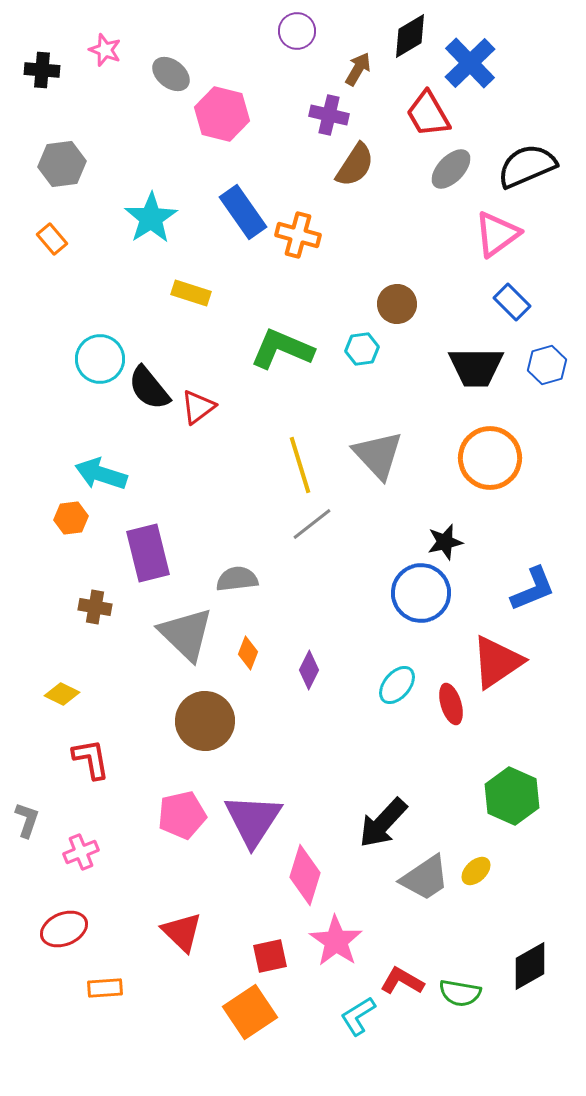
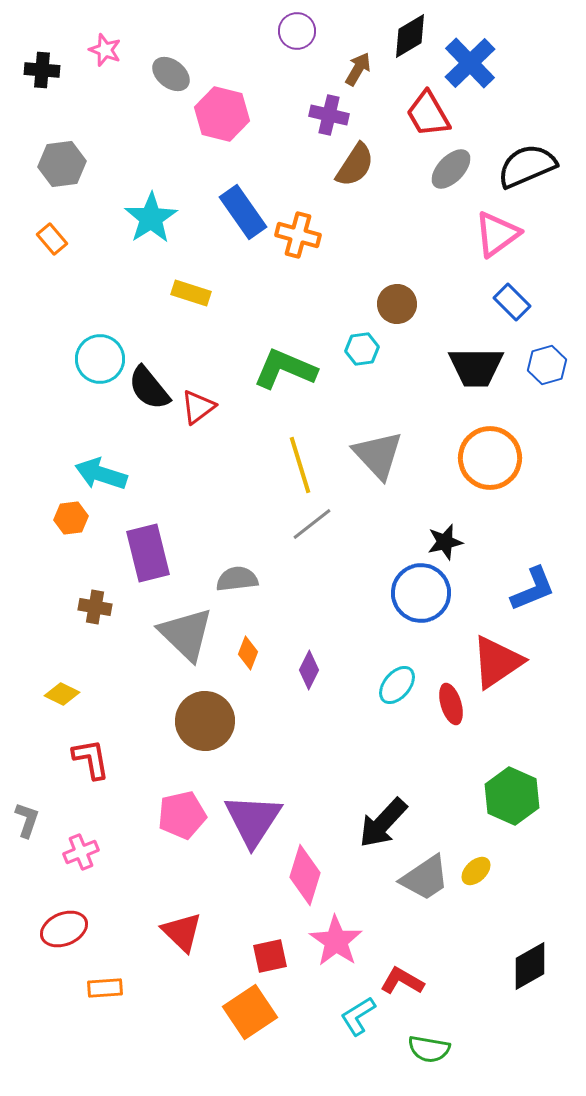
green L-shape at (282, 349): moved 3 px right, 20 px down
green semicircle at (460, 993): moved 31 px left, 56 px down
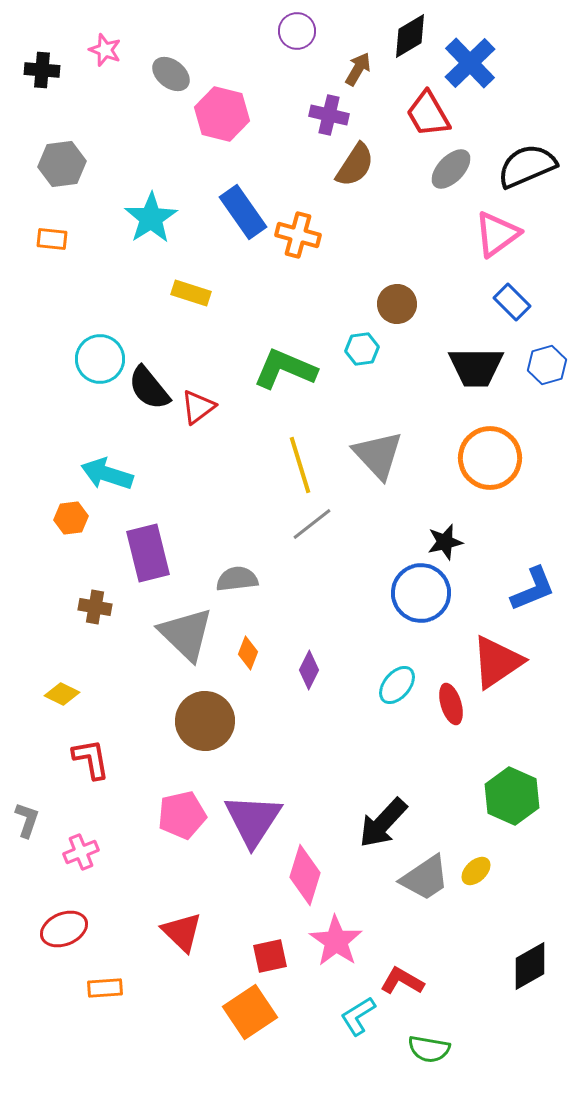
orange rectangle at (52, 239): rotated 44 degrees counterclockwise
cyan arrow at (101, 474): moved 6 px right
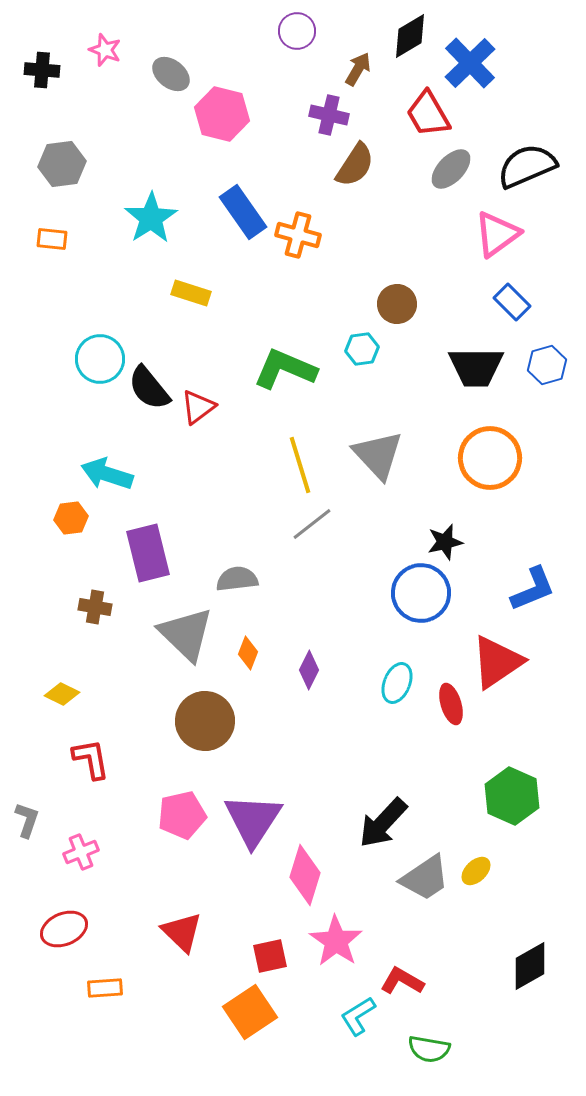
cyan ellipse at (397, 685): moved 2 px up; rotated 18 degrees counterclockwise
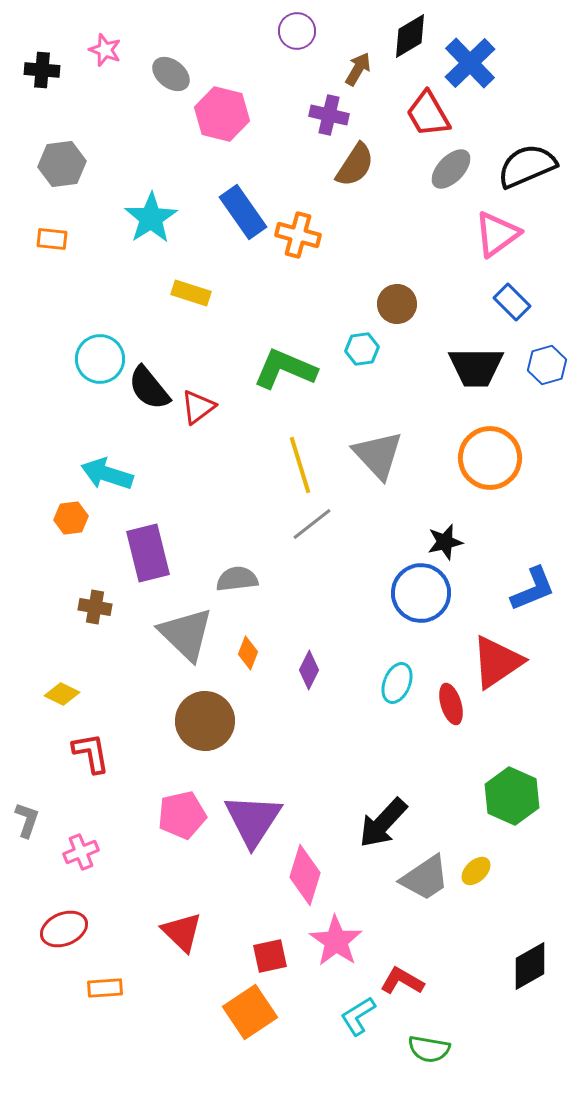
red L-shape at (91, 759): moved 6 px up
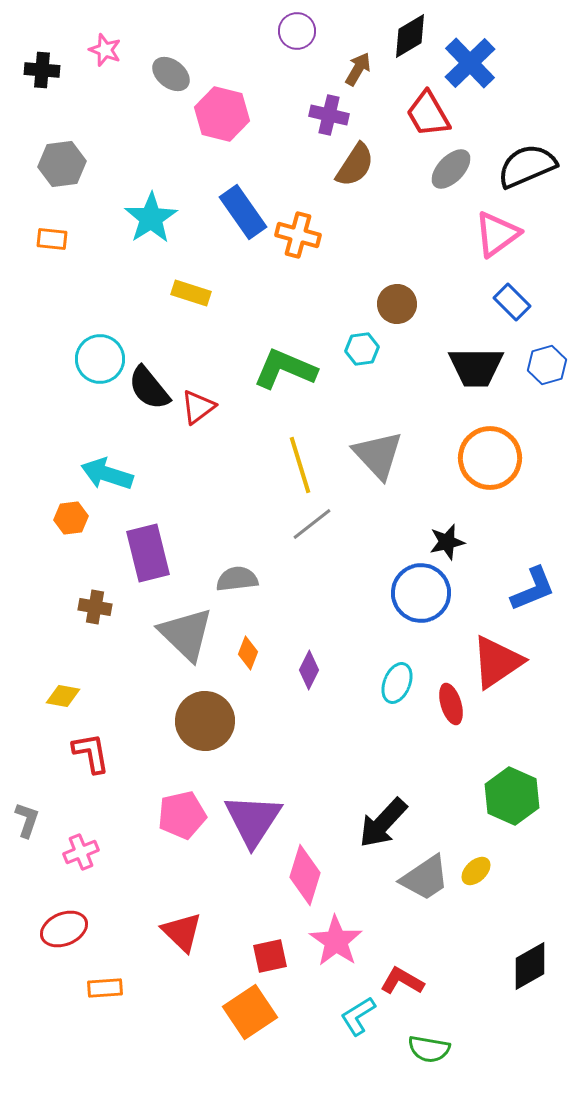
black star at (445, 542): moved 2 px right
yellow diamond at (62, 694): moved 1 px right, 2 px down; rotated 16 degrees counterclockwise
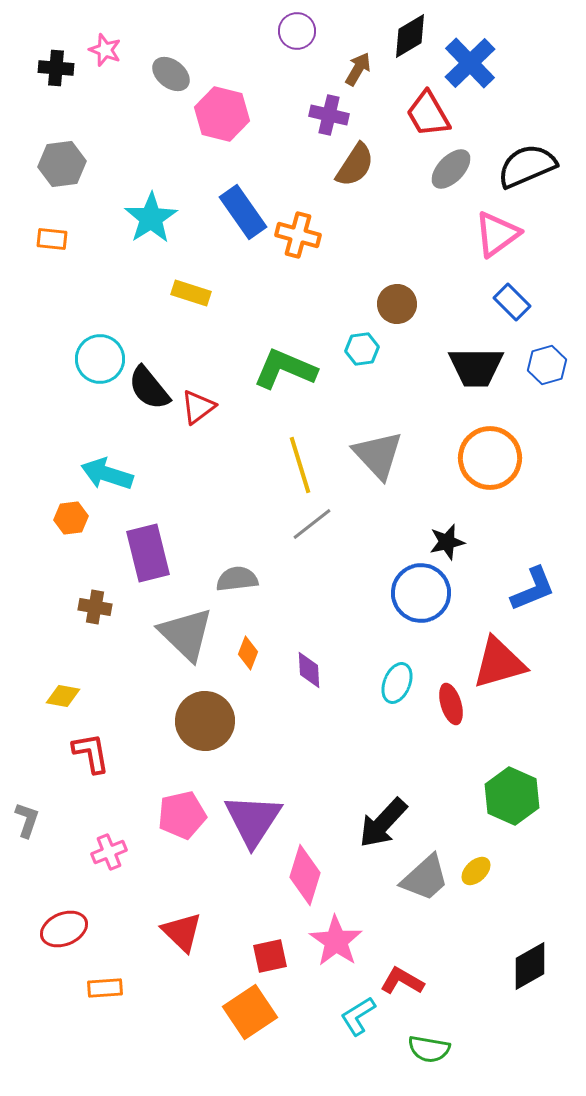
black cross at (42, 70): moved 14 px right, 2 px up
red triangle at (497, 662): moved 2 px right, 1 px down; rotated 18 degrees clockwise
purple diamond at (309, 670): rotated 30 degrees counterclockwise
pink cross at (81, 852): moved 28 px right
gray trapezoid at (425, 878): rotated 8 degrees counterclockwise
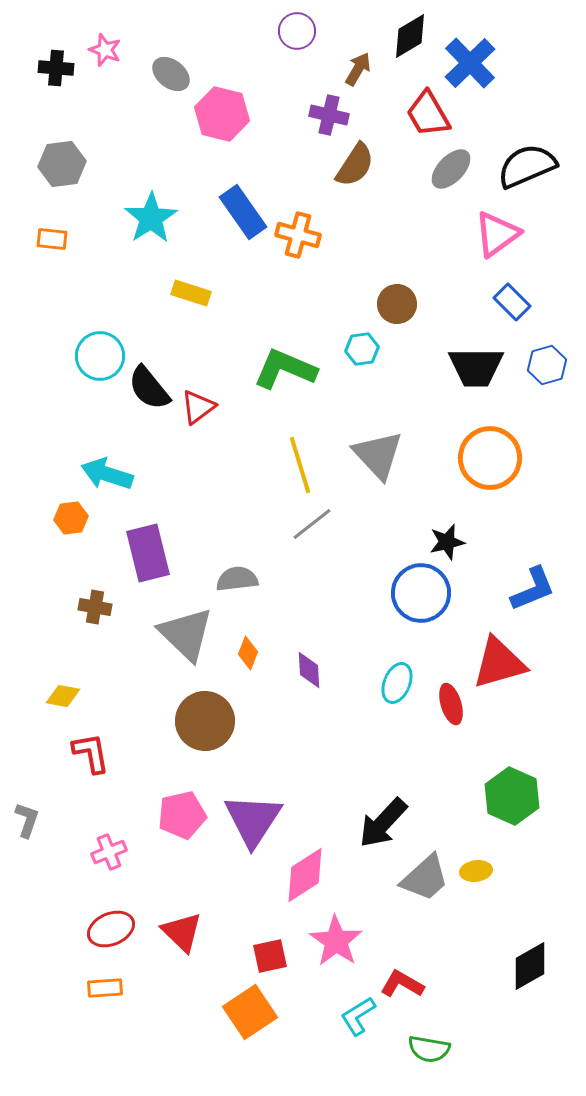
cyan circle at (100, 359): moved 3 px up
yellow ellipse at (476, 871): rotated 36 degrees clockwise
pink diamond at (305, 875): rotated 40 degrees clockwise
red ellipse at (64, 929): moved 47 px right
red L-shape at (402, 981): moved 3 px down
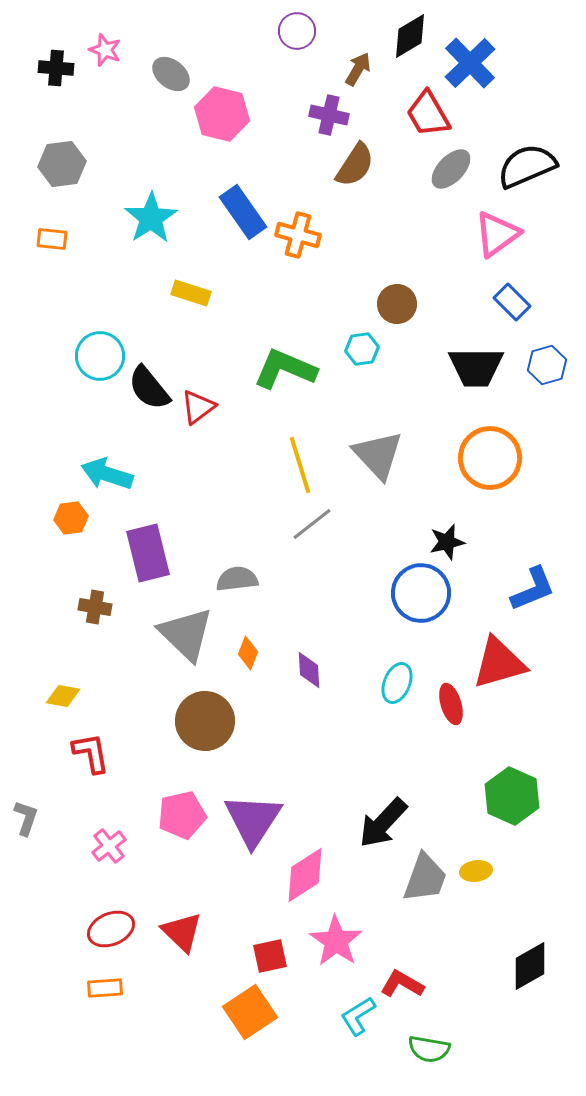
gray L-shape at (27, 820): moved 1 px left, 2 px up
pink cross at (109, 852): moved 6 px up; rotated 16 degrees counterclockwise
gray trapezoid at (425, 878): rotated 28 degrees counterclockwise
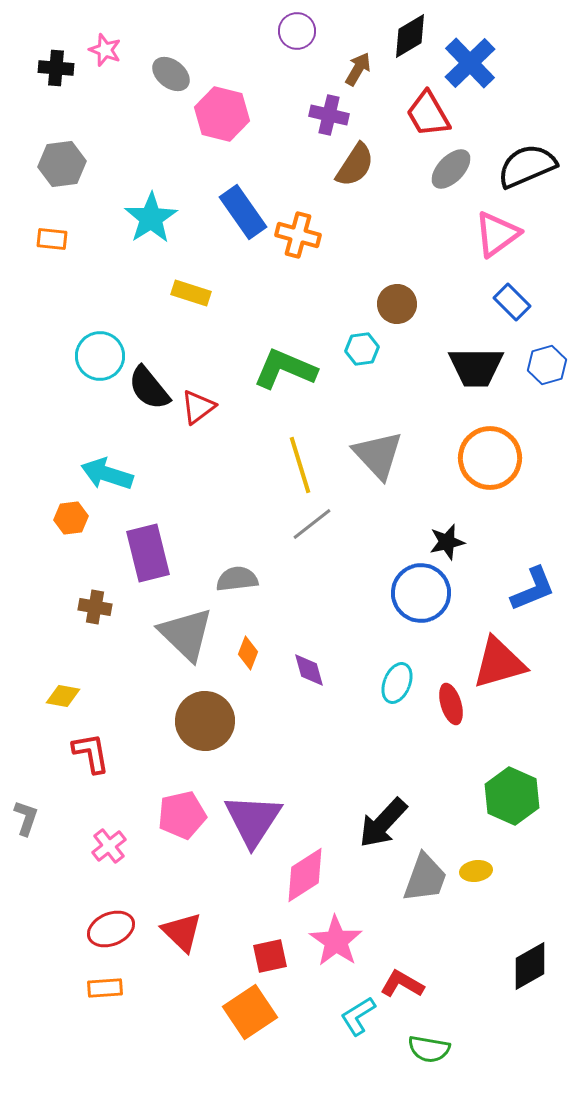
purple diamond at (309, 670): rotated 12 degrees counterclockwise
